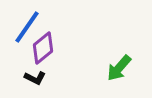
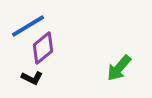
blue line: moved 1 px right, 1 px up; rotated 24 degrees clockwise
black L-shape: moved 3 px left
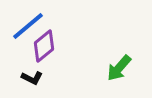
blue line: rotated 9 degrees counterclockwise
purple diamond: moved 1 px right, 2 px up
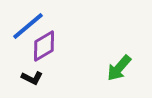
purple diamond: rotated 8 degrees clockwise
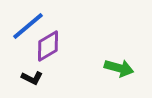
purple diamond: moved 4 px right
green arrow: rotated 116 degrees counterclockwise
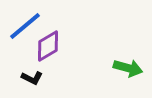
blue line: moved 3 px left
green arrow: moved 9 px right
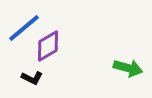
blue line: moved 1 px left, 2 px down
